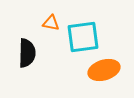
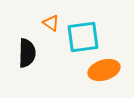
orange triangle: rotated 24 degrees clockwise
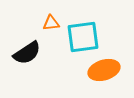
orange triangle: rotated 42 degrees counterclockwise
black semicircle: rotated 56 degrees clockwise
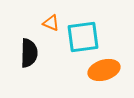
orange triangle: rotated 30 degrees clockwise
black semicircle: moved 2 px right; rotated 56 degrees counterclockwise
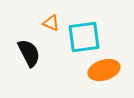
cyan square: moved 1 px right
black semicircle: rotated 28 degrees counterclockwise
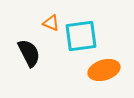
cyan square: moved 3 px left, 1 px up
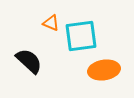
black semicircle: moved 8 px down; rotated 20 degrees counterclockwise
orange ellipse: rotated 8 degrees clockwise
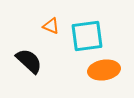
orange triangle: moved 3 px down
cyan square: moved 6 px right
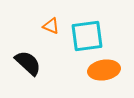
black semicircle: moved 1 px left, 2 px down
